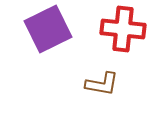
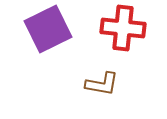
red cross: moved 1 px up
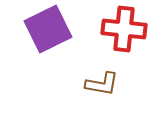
red cross: moved 1 px right, 1 px down
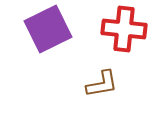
brown L-shape: rotated 20 degrees counterclockwise
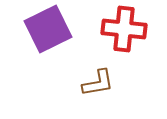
brown L-shape: moved 4 px left, 1 px up
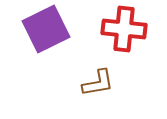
purple square: moved 2 px left
